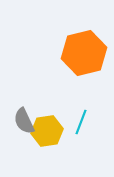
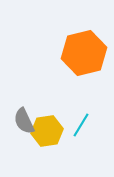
cyan line: moved 3 px down; rotated 10 degrees clockwise
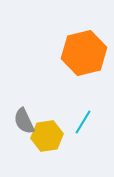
cyan line: moved 2 px right, 3 px up
yellow hexagon: moved 5 px down
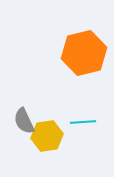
cyan line: rotated 55 degrees clockwise
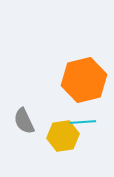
orange hexagon: moved 27 px down
yellow hexagon: moved 16 px right
